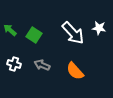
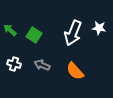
white arrow: rotated 65 degrees clockwise
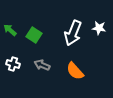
white cross: moved 1 px left
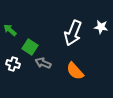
white star: moved 2 px right, 1 px up
green square: moved 4 px left, 12 px down
gray arrow: moved 1 px right, 2 px up
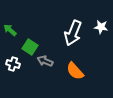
gray arrow: moved 2 px right, 2 px up
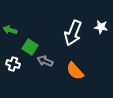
green arrow: rotated 24 degrees counterclockwise
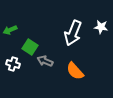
green arrow: rotated 40 degrees counterclockwise
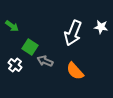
green arrow: moved 2 px right, 4 px up; rotated 120 degrees counterclockwise
white cross: moved 2 px right, 1 px down; rotated 24 degrees clockwise
